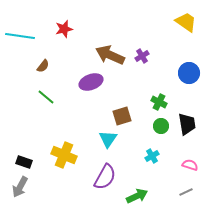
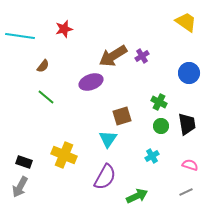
brown arrow: moved 3 px right, 1 px down; rotated 56 degrees counterclockwise
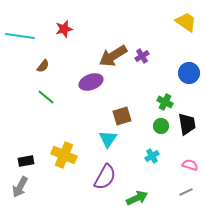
green cross: moved 6 px right
black rectangle: moved 2 px right, 1 px up; rotated 28 degrees counterclockwise
green arrow: moved 2 px down
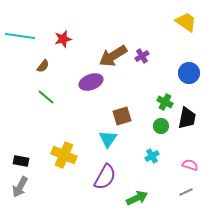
red star: moved 1 px left, 10 px down
black trapezoid: moved 6 px up; rotated 20 degrees clockwise
black rectangle: moved 5 px left; rotated 21 degrees clockwise
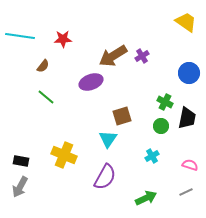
red star: rotated 12 degrees clockwise
green arrow: moved 9 px right
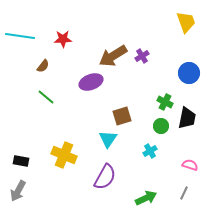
yellow trapezoid: rotated 35 degrees clockwise
cyan cross: moved 2 px left, 5 px up
gray arrow: moved 2 px left, 4 px down
gray line: moved 2 px left, 1 px down; rotated 40 degrees counterclockwise
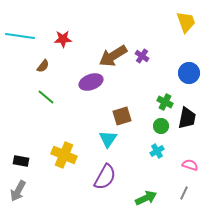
purple cross: rotated 24 degrees counterclockwise
cyan cross: moved 7 px right
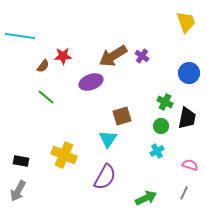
red star: moved 17 px down
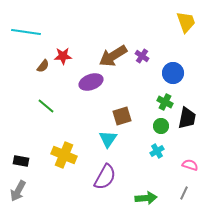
cyan line: moved 6 px right, 4 px up
blue circle: moved 16 px left
green line: moved 9 px down
green arrow: rotated 20 degrees clockwise
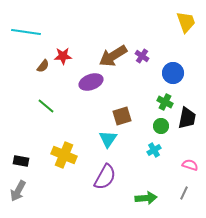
cyan cross: moved 3 px left, 1 px up
